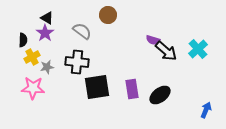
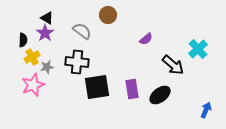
purple semicircle: moved 7 px left, 1 px up; rotated 56 degrees counterclockwise
black arrow: moved 7 px right, 14 px down
pink star: moved 3 px up; rotated 25 degrees counterclockwise
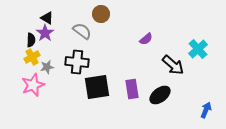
brown circle: moved 7 px left, 1 px up
black semicircle: moved 8 px right
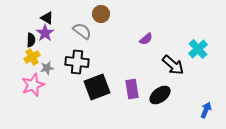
gray star: moved 1 px down
black square: rotated 12 degrees counterclockwise
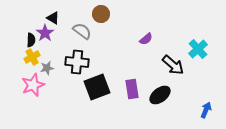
black triangle: moved 6 px right
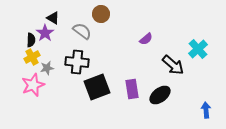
blue arrow: rotated 28 degrees counterclockwise
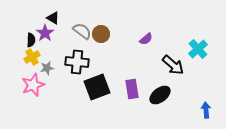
brown circle: moved 20 px down
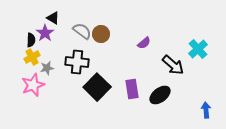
purple semicircle: moved 2 px left, 4 px down
black square: rotated 24 degrees counterclockwise
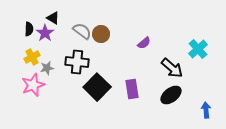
black semicircle: moved 2 px left, 11 px up
black arrow: moved 1 px left, 3 px down
black ellipse: moved 11 px right
